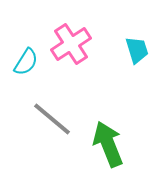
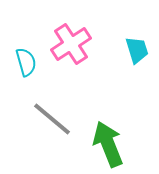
cyan semicircle: rotated 48 degrees counterclockwise
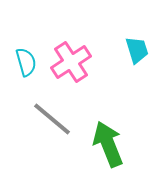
pink cross: moved 18 px down
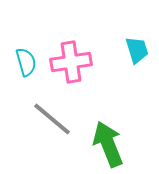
pink cross: rotated 24 degrees clockwise
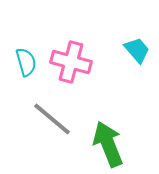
cyan trapezoid: rotated 24 degrees counterclockwise
pink cross: rotated 24 degrees clockwise
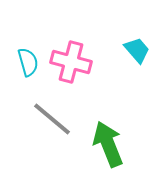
cyan semicircle: moved 2 px right
